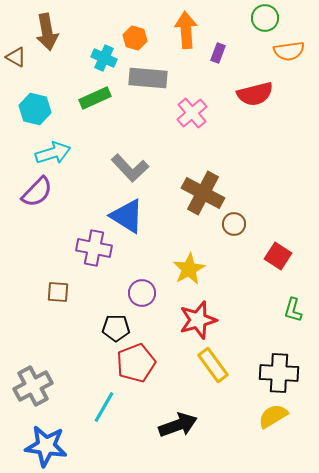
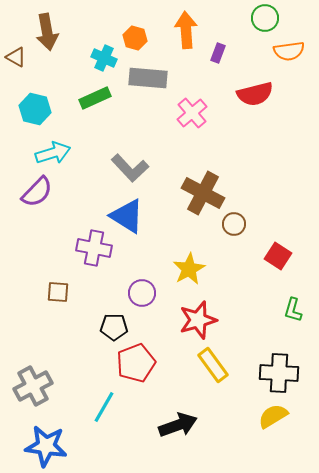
black pentagon: moved 2 px left, 1 px up
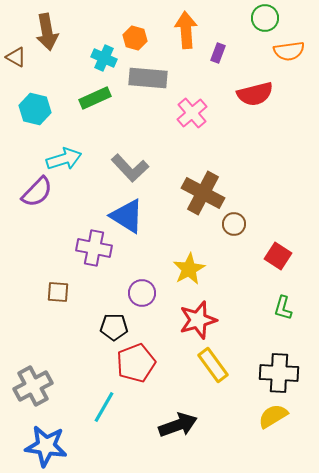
cyan arrow: moved 11 px right, 6 px down
green L-shape: moved 10 px left, 2 px up
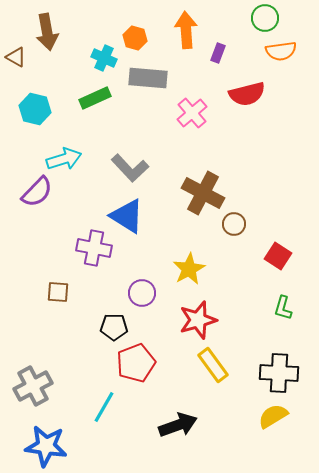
orange semicircle: moved 8 px left
red semicircle: moved 8 px left
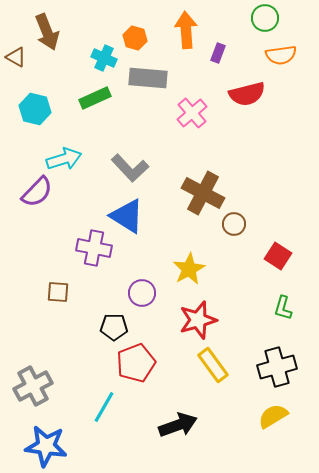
brown arrow: rotated 12 degrees counterclockwise
orange semicircle: moved 4 px down
black cross: moved 2 px left, 6 px up; rotated 18 degrees counterclockwise
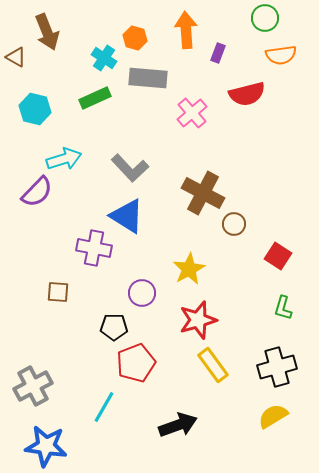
cyan cross: rotated 10 degrees clockwise
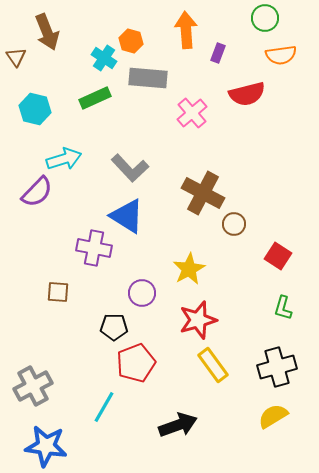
orange hexagon: moved 4 px left, 3 px down
brown triangle: rotated 25 degrees clockwise
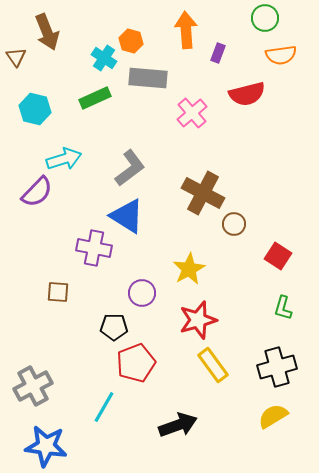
gray L-shape: rotated 84 degrees counterclockwise
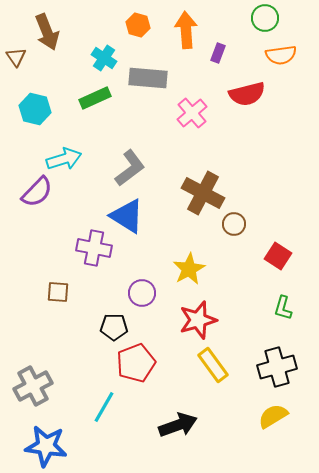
orange hexagon: moved 7 px right, 16 px up
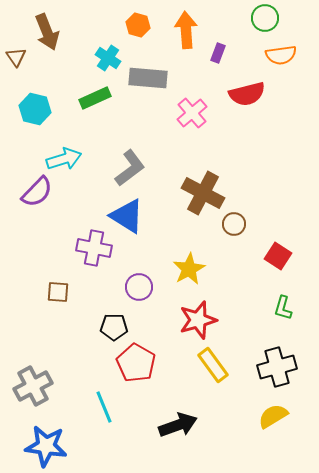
cyan cross: moved 4 px right
purple circle: moved 3 px left, 6 px up
red pentagon: rotated 21 degrees counterclockwise
cyan line: rotated 52 degrees counterclockwise
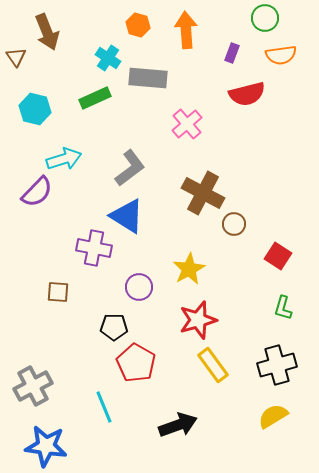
purple rectangle: moved 14 px right
pink cross: moved 5 px left, 11 px down
black cross: moved 2 px up
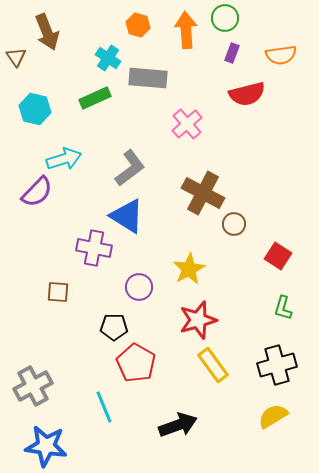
green circle: moved 40 px left
